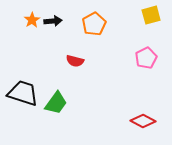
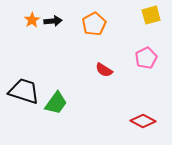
red semicircle: moved 29 px right, 9 px down; rotated 18 degrees clockwise
black trapezoid: moved 1 px right, 2 px up
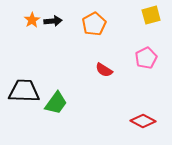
black trapezoid: rotated 16 degrees counterclockwise
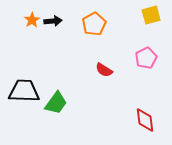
red diamond: moved 2 px right, 1 px up; rotated 55 degrees clockwise
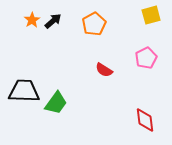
black arrow: rotated 36 degrees counterclockwise
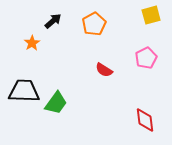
orange star: moved 23 px down
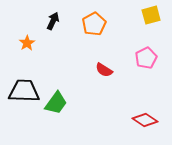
black arrow: rotated 24 degrees counterclockwise
orange star: moved 5 px left
red diamond: rotated 50 degrees counterclockwise
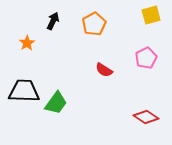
red diamond: moved 1 px right, 3 px up
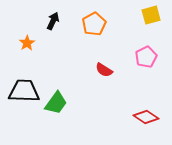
pink pentagon: moved 1 px up
